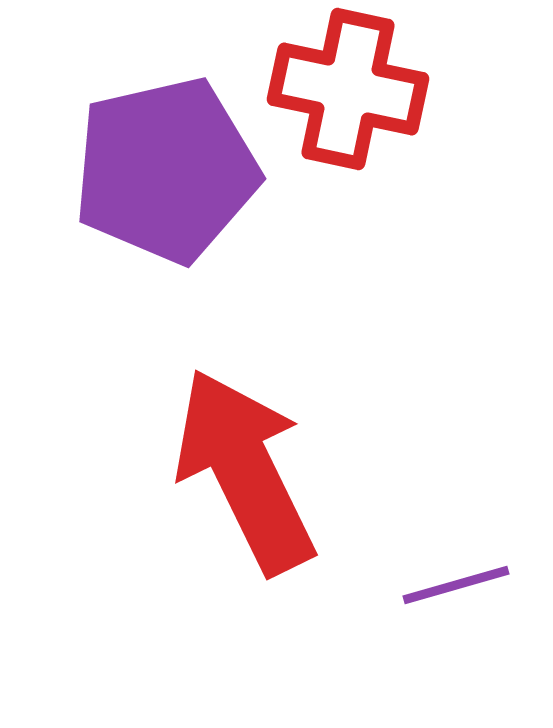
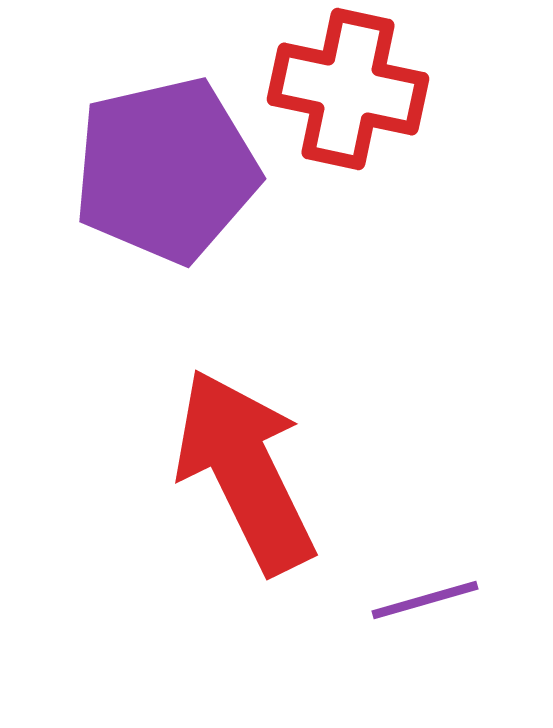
purple line: moved 31 px left, 15 px down
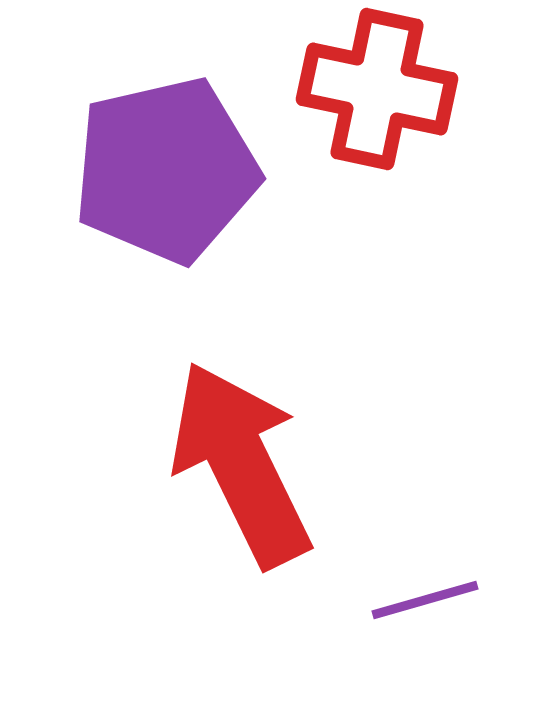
red cross: moved 29 px right
red arrow: moved 4 px left, 7 px up
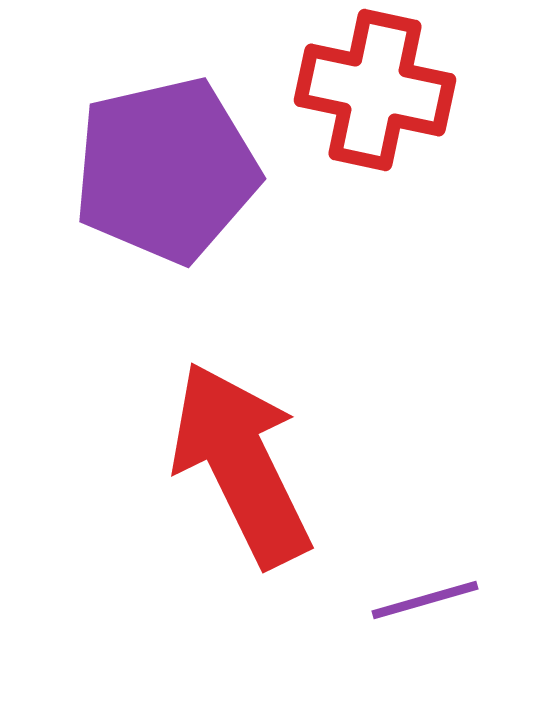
red cross: moved 2 px left, 1 px down
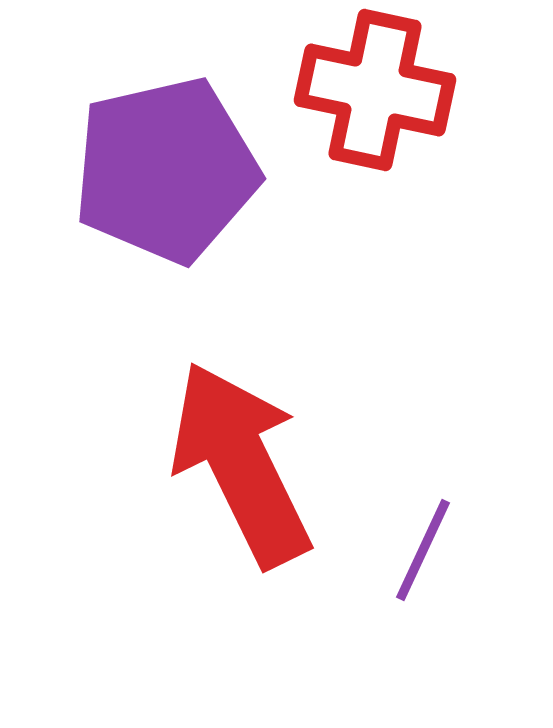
purple line: moved 2 px left, 50 px up; rotated 49 degrees counterclockwise
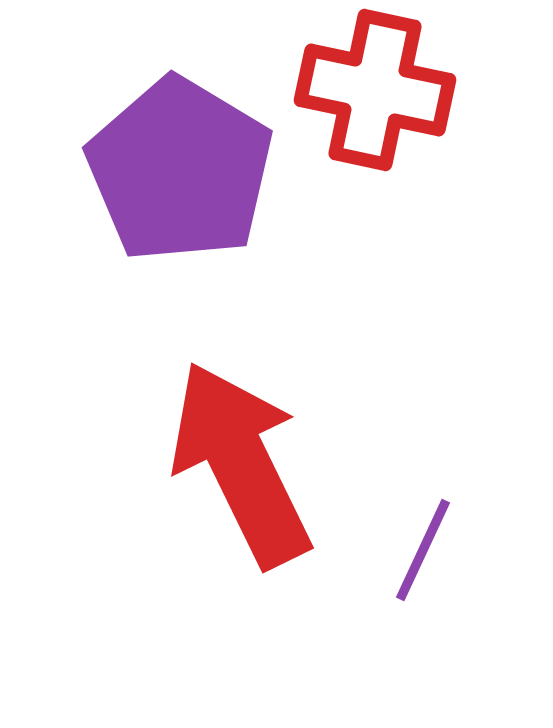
purple pentagon: moved 14 px right; rotated 28 degrees counterclockwise
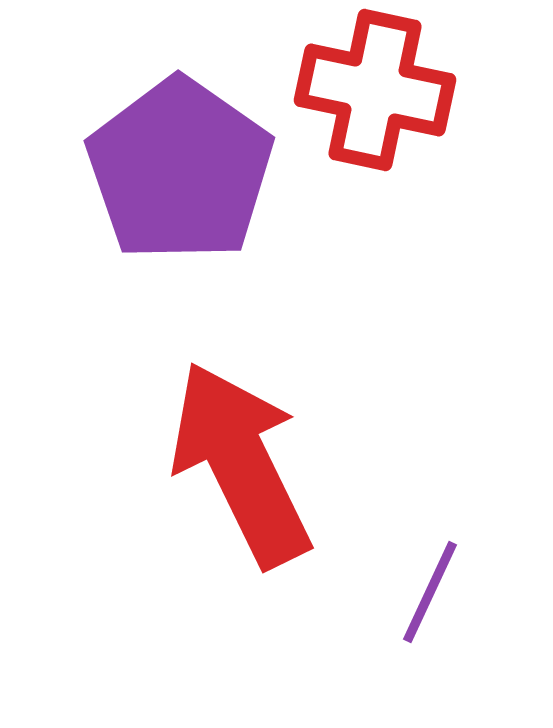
purple pentagon: rotated 4 degrees clockwise
purple line: moved 7 px right, 42 px down
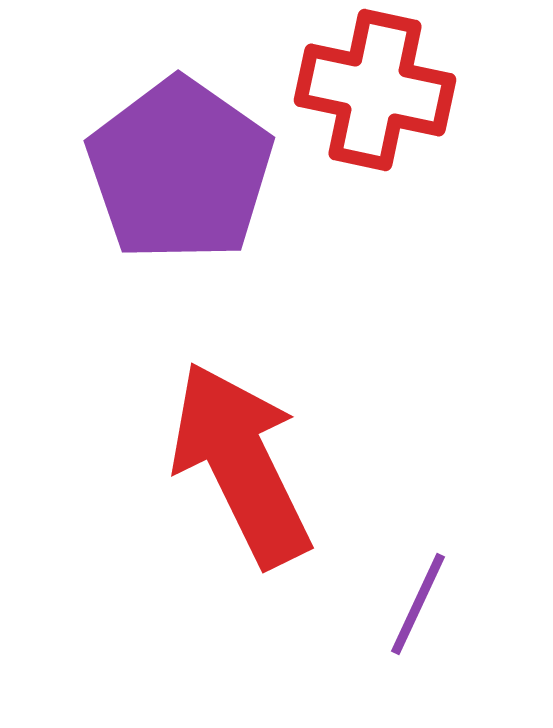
purple line: moved 12 px left, 12 px down
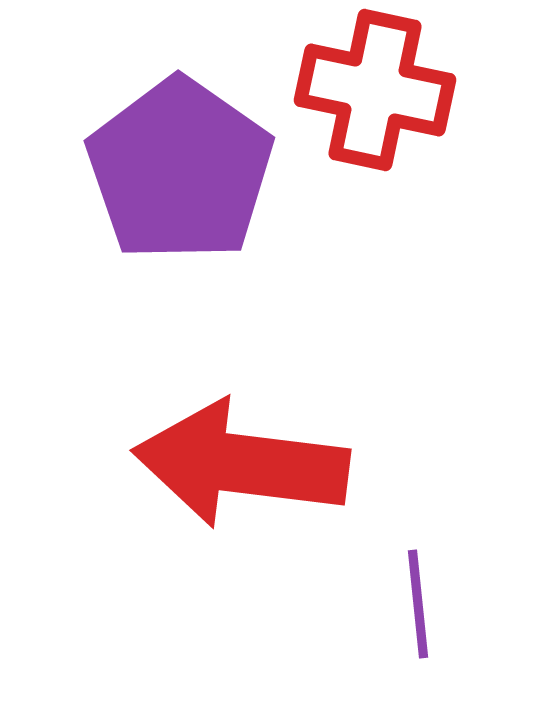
red arrow: rotated 57 degrees counterclockwise
purple line: rotated 31 degrees counterclockwise
